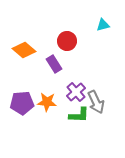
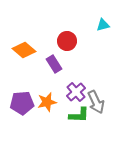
orange star: rotated 18 degrees counterclockwise
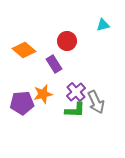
orange star: moved 4 px left, 8 px up
green L-shape: moved 4 px left, 5 px up
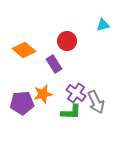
purple cross: moved 1 px down; rotated 12 degrees counterclockwise
green L-shape: moved 4 px left, 2 px down
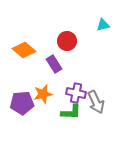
purple cross: rotated 24 degrees counterclockwise
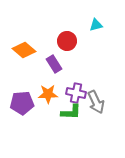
cyan triangle: moved 7 px left
orange star: moved 5 px right; rotated 12 degrees clockwise
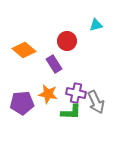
orange star: rotated 12 degrees clockwise
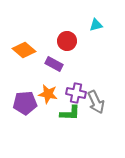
purple rectangle: rotated 30 degrees counterclockwise
purple pentagon: moved 3 px right
green L-shape: moved 1 px left, 1 px down
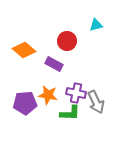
orange star: moved 1 px down
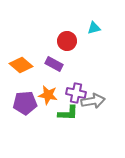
cyan triangle: moved 2 px left, 3 px down
orange diamond: moved 3 px left, 15 px down
gray arrow: moved 3 px left, 1 px up; rotated 75 degrees counterclockwise
green L-shape: moved 2 px left
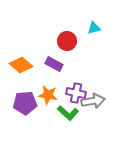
green L-shape: rotated 40 degrees clockwise
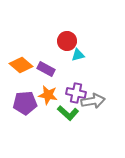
cyan triangle: moved 16 px left, 27 px down
purple rectangle: moved 8 px left, 5 px down
